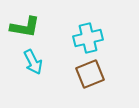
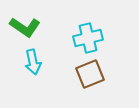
green L-shape: rotated 24 degrees clockwise
cyan arrow: rotated 15 degrees clockwise
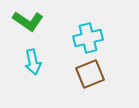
green L-shape: moved 3 px right, 6 px up
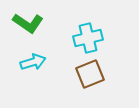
green L-shape: moved 2 px down
cyan arrow: rotated 95 degrees counterclockwise
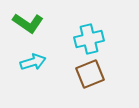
cyan cross: moved 1 px right, 1 px down
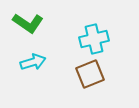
cyan cross: moved 5 px right
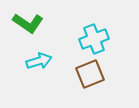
cyan cross: rotated 8 degrees counterclockwise
cyan arrow: moved 6 px right, 1 px up
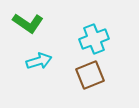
brown square: moved 1 px down
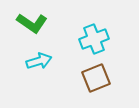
green L-shape: moved 4 px right
brown square: moved 6 px right, 3 px down
